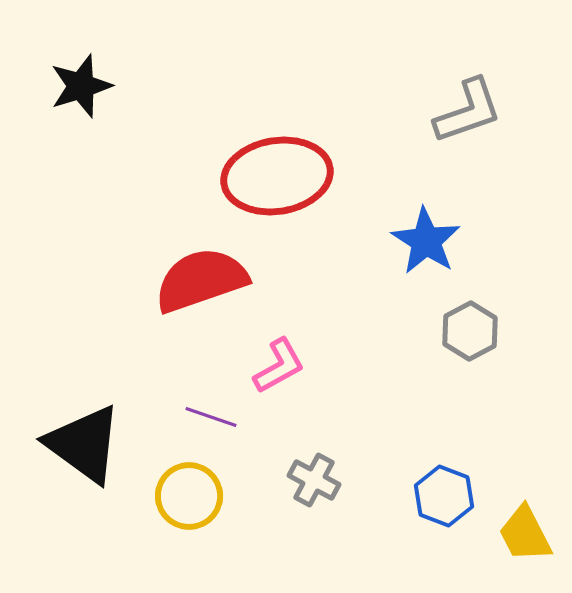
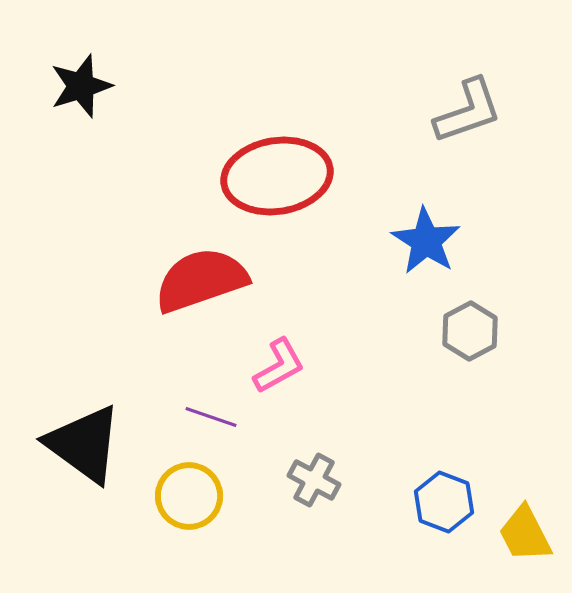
blue hexagon: moved 6 px down
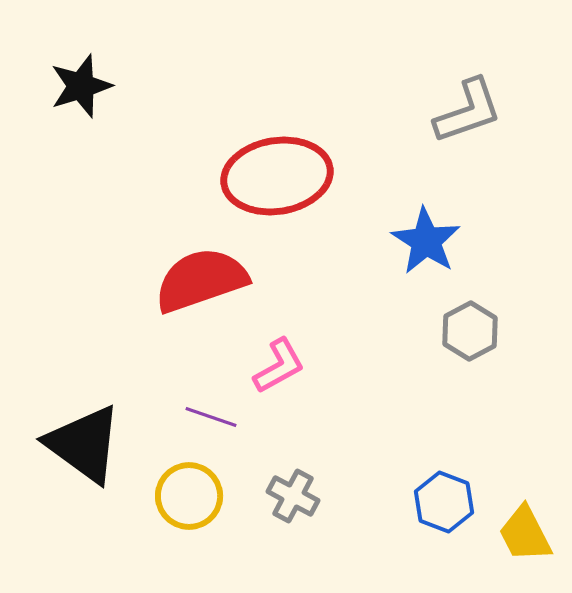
gray cross: moved 21 px left, 16 px down
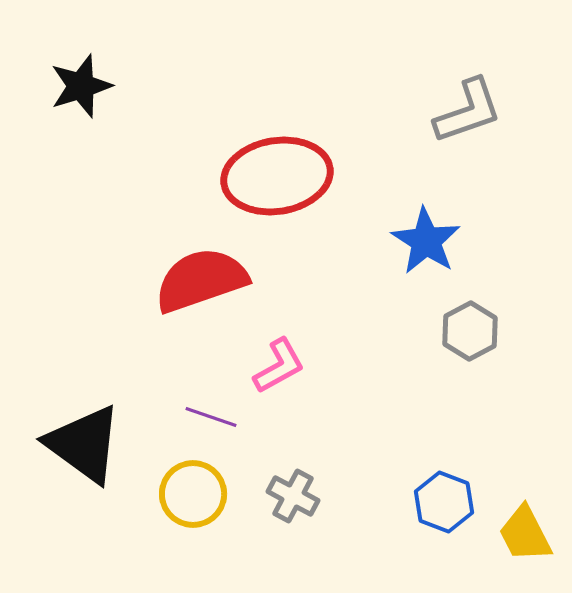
yellow circle: moved 4 px right, 2 px up
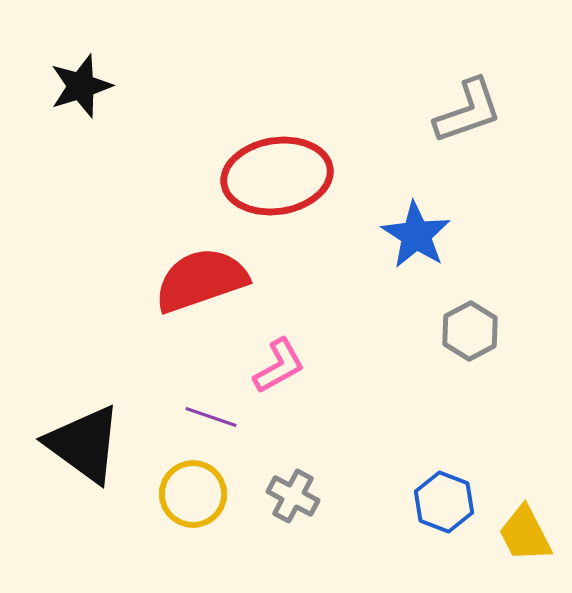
blue star: moved 10 px left, 6 px up
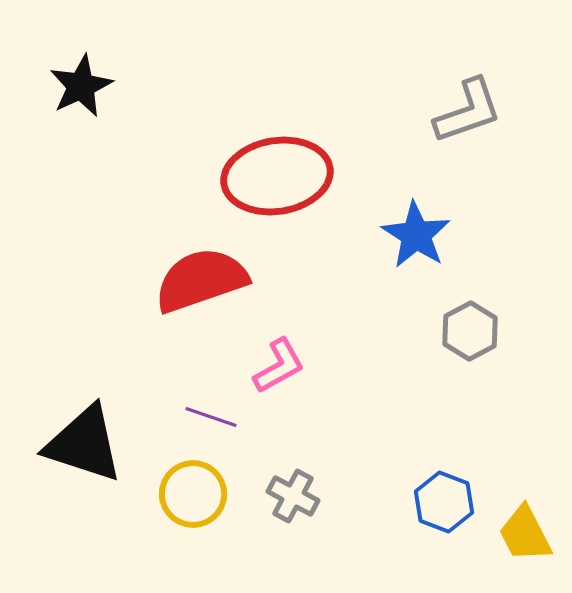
black star: rotated 8 degrees counterclockwise
black triangle: rotated 18 degrees counterclockwise
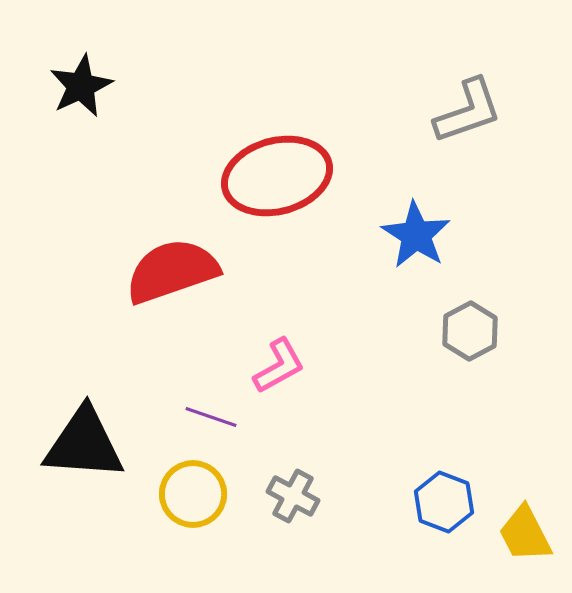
red ellipse: rotated 6 degrees counterclockwise
red semicircle: moved 29 px left, 9 px up
black triangle: rotated 14 degrees counterclockwise
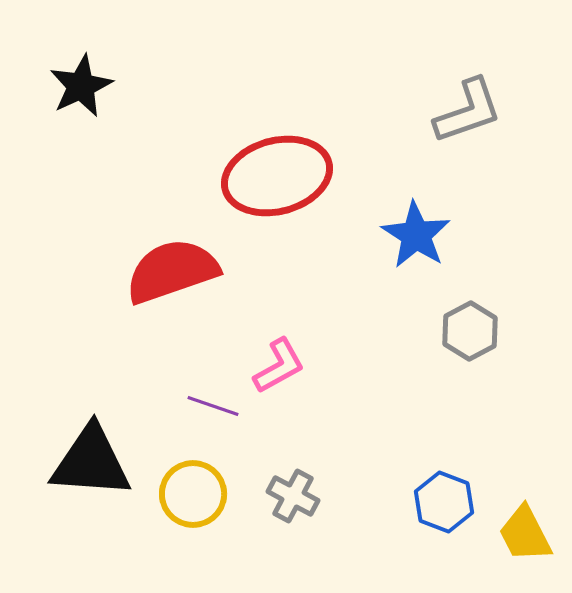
purple line: moved 2 px right, 11 px up
black triangle: moved 7 px right, 18 px down
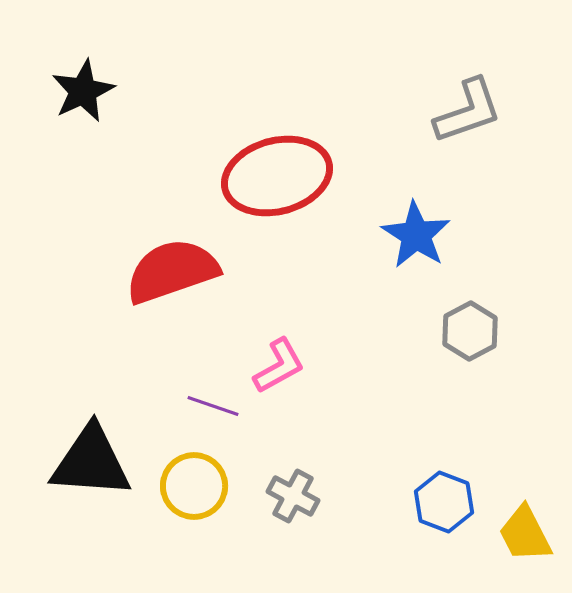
black star: moved 2 px right, 5 px down
yellow circle: moved 1 px right, 8 px up
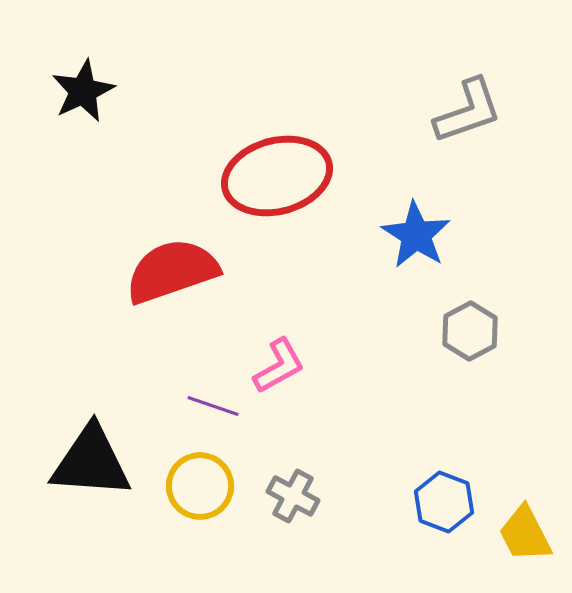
yellow circle: moved 6 px right
